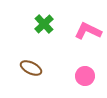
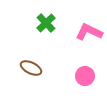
green cross: moved 2 px right, 1 px up
pink L-shape: moved 1 px right, 1 px down
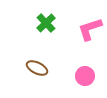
pink L-shape: moved 1 px right, 3 px up; rotated 44 degrees counterclockwise
brown ellipse: moved 6 px right
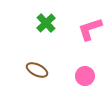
brown ellipse: moved 2 px down
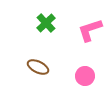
pink L-shape: moved 1 px down
brown ellipse: moved 1 px right, 3 px up
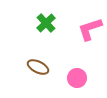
pink L-shape: moved 1 px up
pink circle: moved 8 px left, 2 px down
